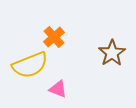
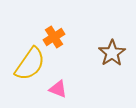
orange cross: rotated 10 degrees clockwise
yellow semicircle: moved 1 px up; rotated 33 degrees counterclockwise
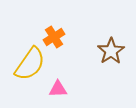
brown star: moved 1 px left, 2 px up
pink triangle: rotated 24 degrees counterclockwise
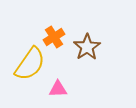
brown star: moved 24 px left, 4 px up
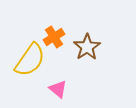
yellow semicircle: moved 4 px up
pink triangle: rotated 42 degrees clockwise
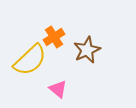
brown star: moved 3 px down; rotated 8 degrees clockwise
yellow semicircle: rotated 12 degrees clockwise
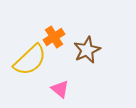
pink triangle: moved 2 px right
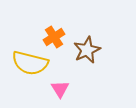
yellow semicircle: moved 3 px down; rotated 57 degrees clockwise
pink triangle: rotated 18 degrees clockwise
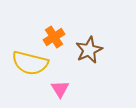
brown star: moved 2 px right
